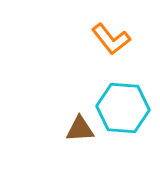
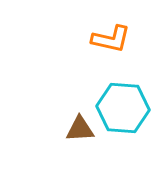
orange L-shape: rotated 39 degrees counterclockwise
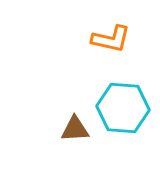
brown triangle: moved 5 px left
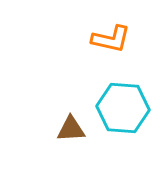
brown triangle: moved 4 px left
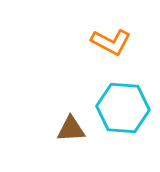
orange L-shape: moved 3 px down; rotated 15 degrees clockwise
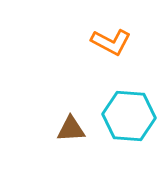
cyan hexagon: moved 6 px right, 8 px down
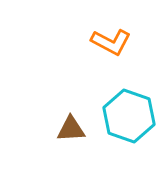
cyan hexagon: rotated 15 degrees clockwise
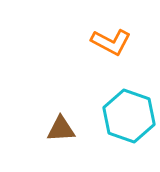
brown triangle: moved 10 px left
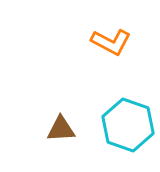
cyan hexagon: moved 1 px left, 9 px down
